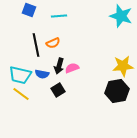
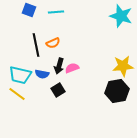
cyan line: moved 3 px left, 4 px up
yellow line: moved 4 px left
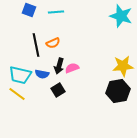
black hexagon: moved 1 px right
